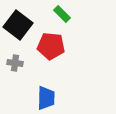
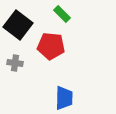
blue trapezoid: moved 18 px right
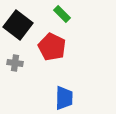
red pentagon: moved 1 px right, 1 px down; rotated 20 degrees clockwise
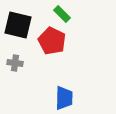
black square: rotated 24 degrees counterclockwise
red pentagon: moved 6 px up
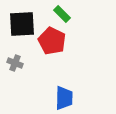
black square: moved 4 px right, 1 px up; rotated 16 degrees counterclockwise
gray cross: rotated 14 degrees clockwise
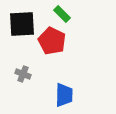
gray cross: moved 8 px right, 11 px down
blue trapezoid: moved 3 px up
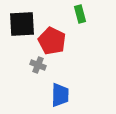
green rectangle: moved 18 px right; rotated 30 degrees clockwise
gray cross: moved 15 px right, 9 px up
blue trapezoid: moved 4 px left
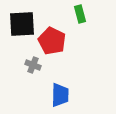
gray cross: moved 5 px left
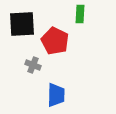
green rectangle: rotated 18 degrees clockwise
red pentagon: moved 3 px right
blue trapezoid: moved 4 px left
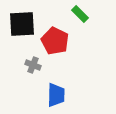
green rectangle: rotated 48 degrees counterclockwise
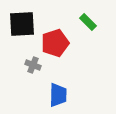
green rectangle: moved 8 px right, 8 px down
red pentagon: moved 2 px down; rotated 28 degrees clockwise
blue trapezoid: moved 2 px right
